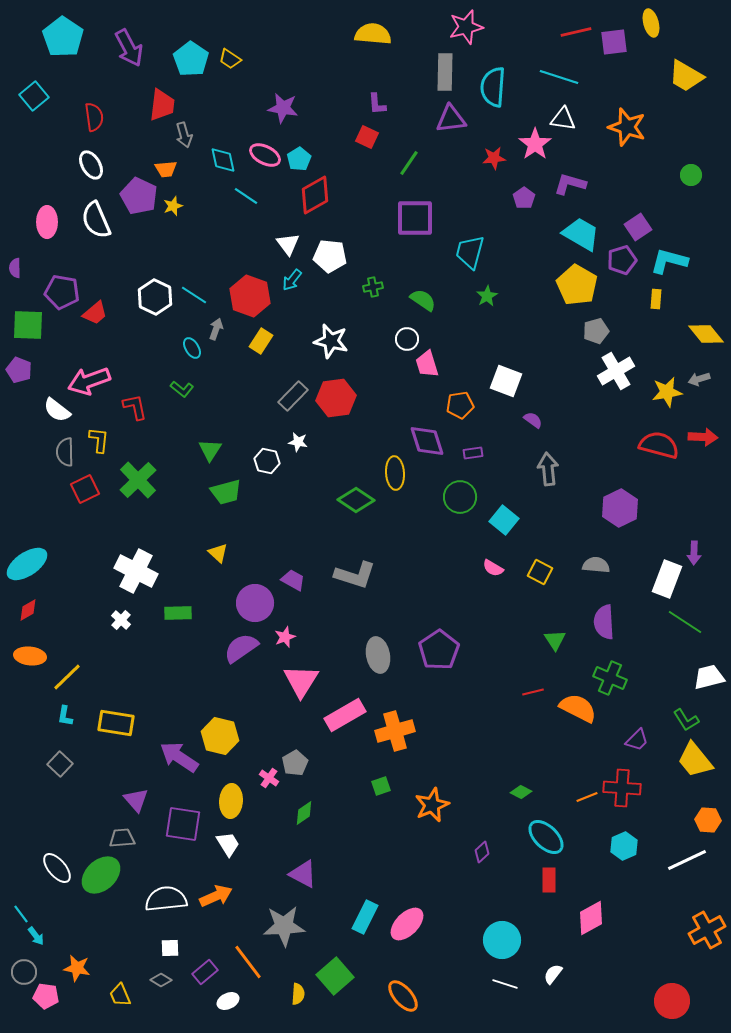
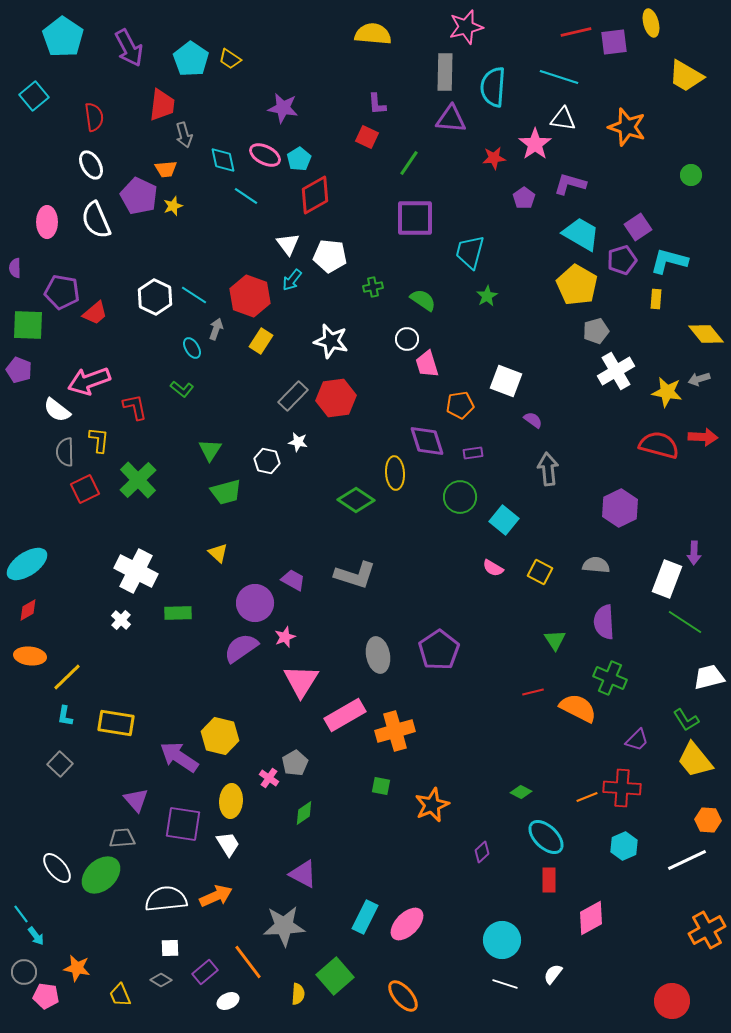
purple triangle at (451, 119): rotated 12 degrees clockwise
yellow star at (667, 392): rotated 20 degrees clockwise
green square at (381, 786): rotated 30 degrees clockwise
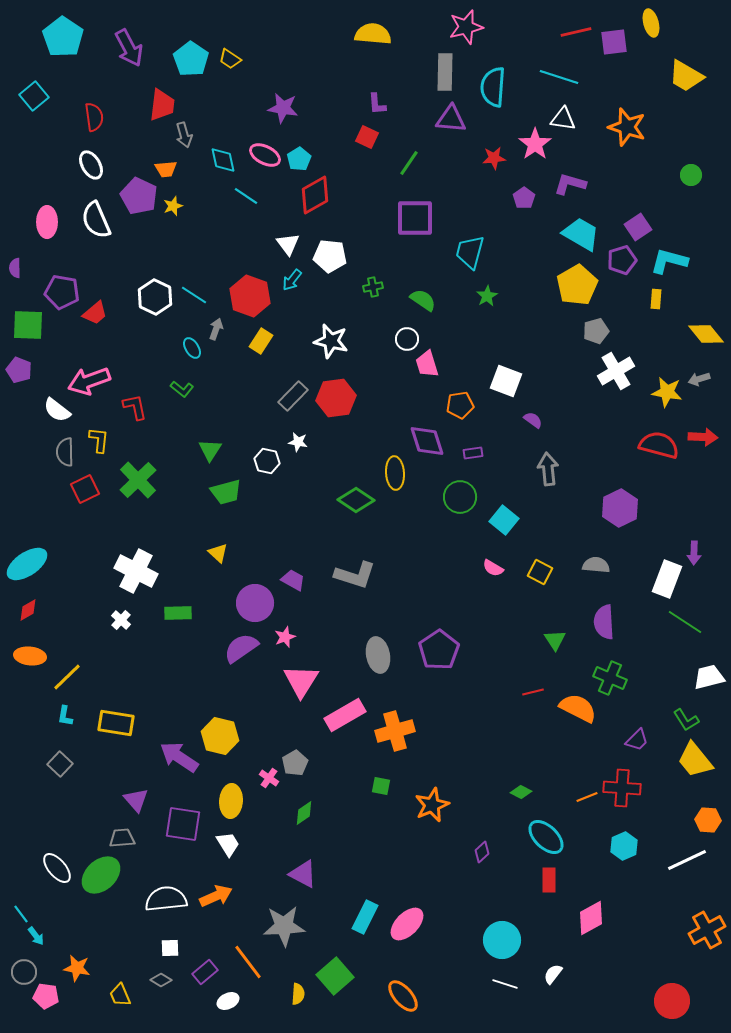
yellow pentagon at (577, 285): rotated 12 degrees clockwise
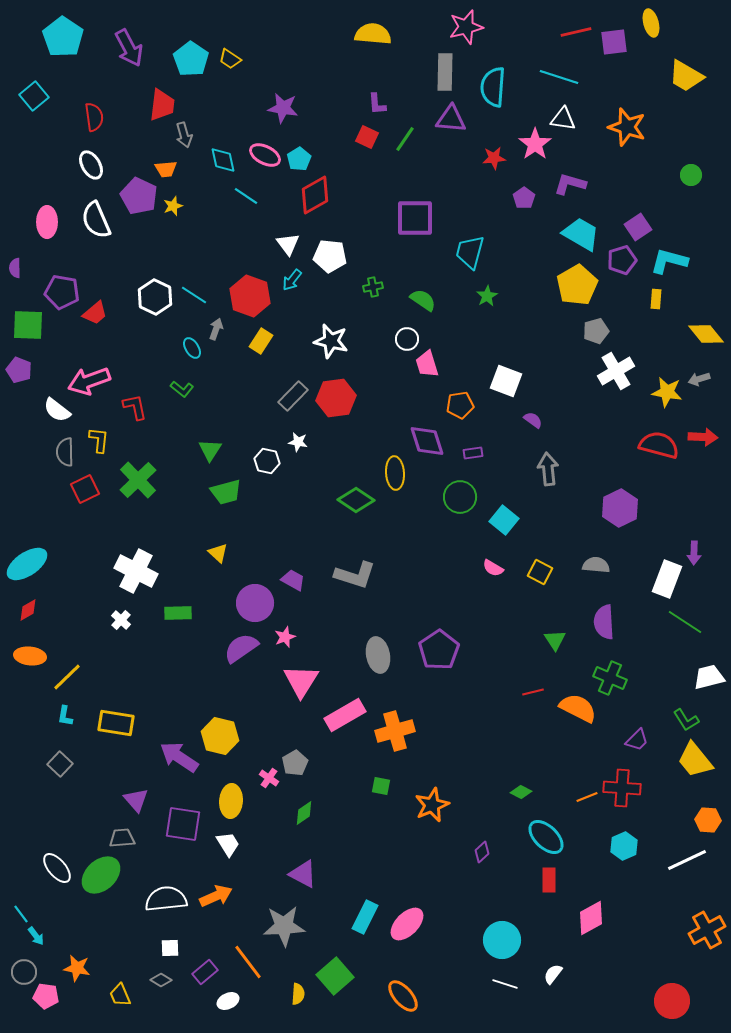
green line at (409, 163): moved 4 px left, 24 px up
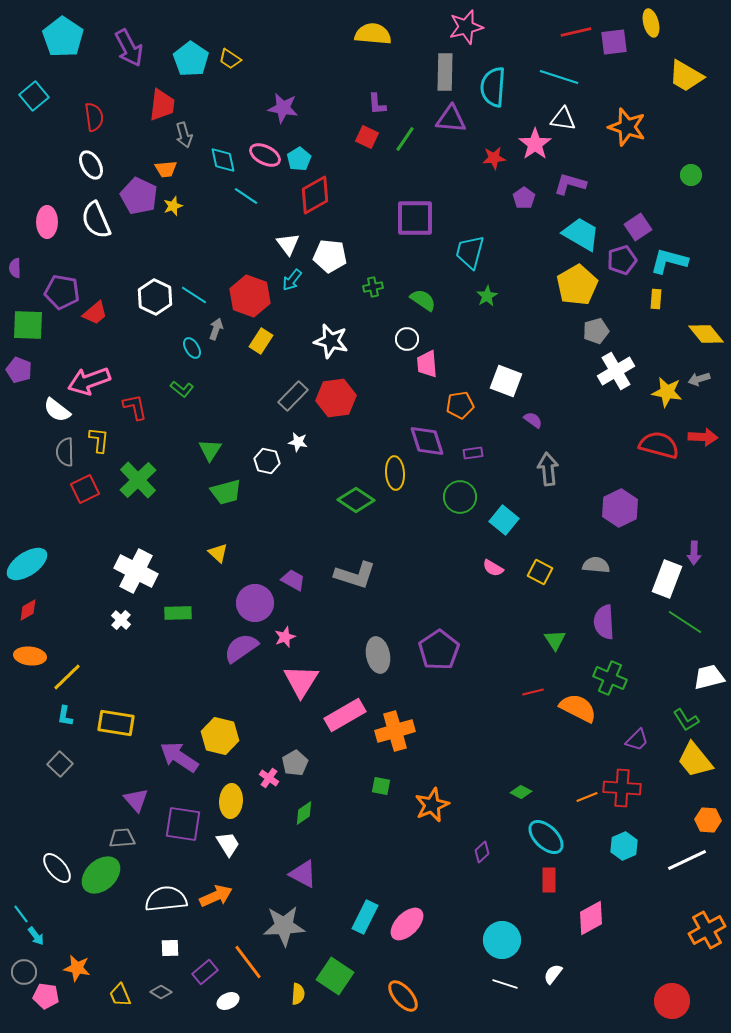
pink trapezoid at (427, 364): rotated 12 degrees clockwise
green square at (335, 976): rotated 15 degrees counterclockwise
gray diamond at (161, 980): moved 12 px down
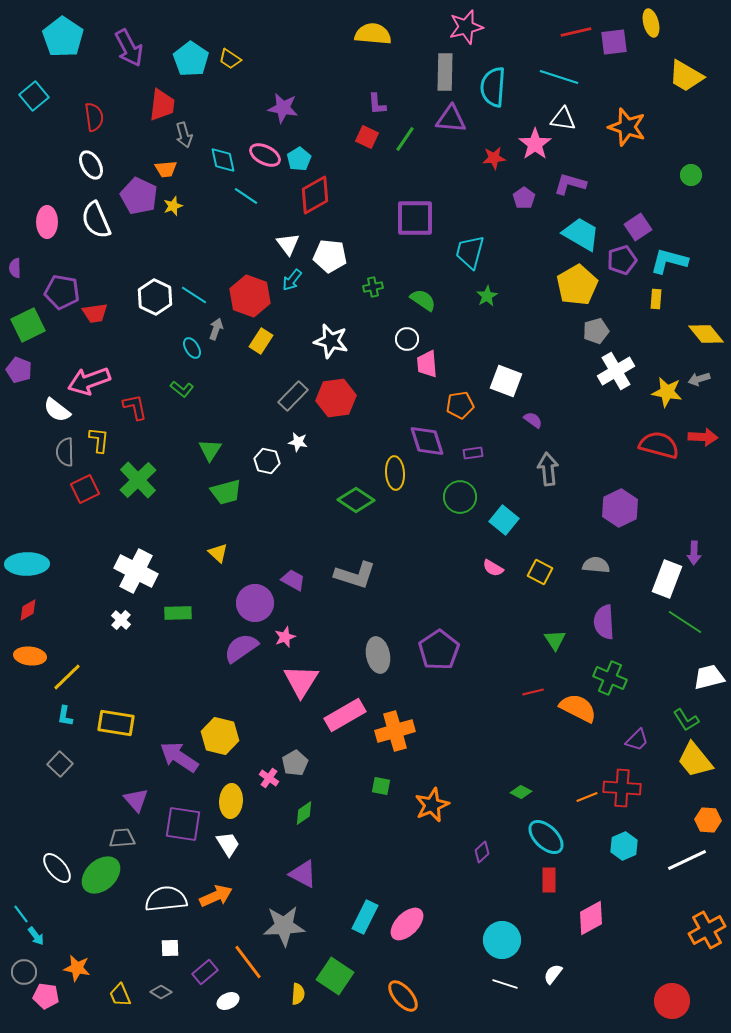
red trapezoid at (95, 313): rotated 32 degrees clockwise
green square at (28, 325): rotated 28 degrees counterclockwise
cyan ellipse at (27, 564): rotated 33 degrees clockwise
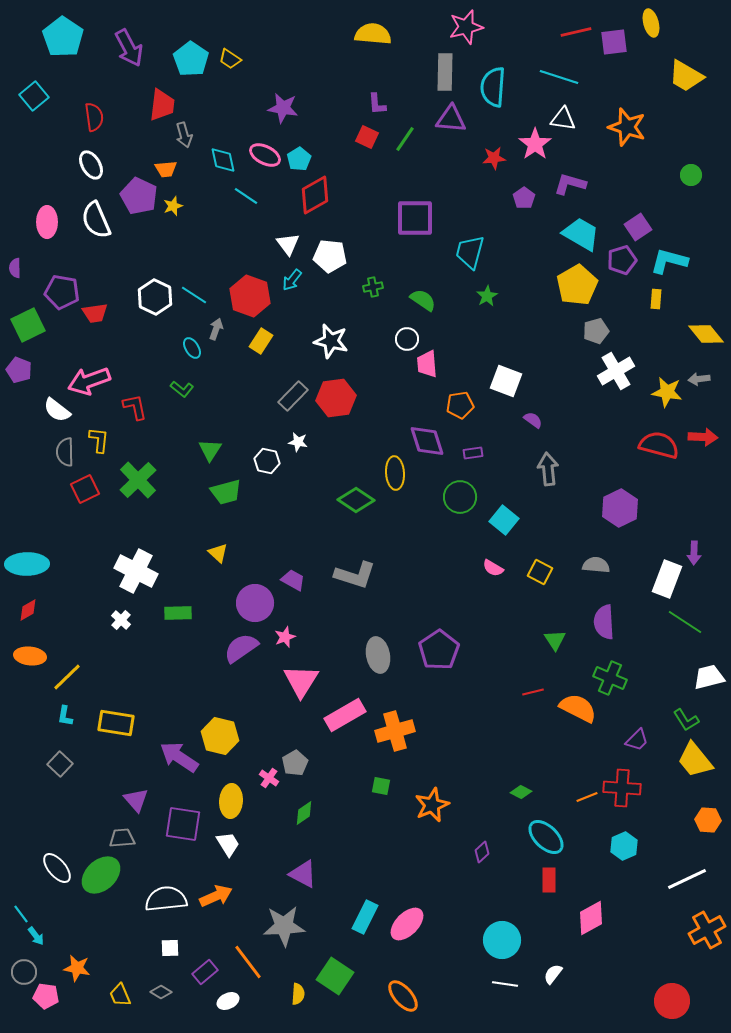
gray arrow at (699, 379): rotated 10 degrees clockwise
white line at (687, 860): moved 19 px down
white line at (505, 984): rotated 10 degrees counterclockwise
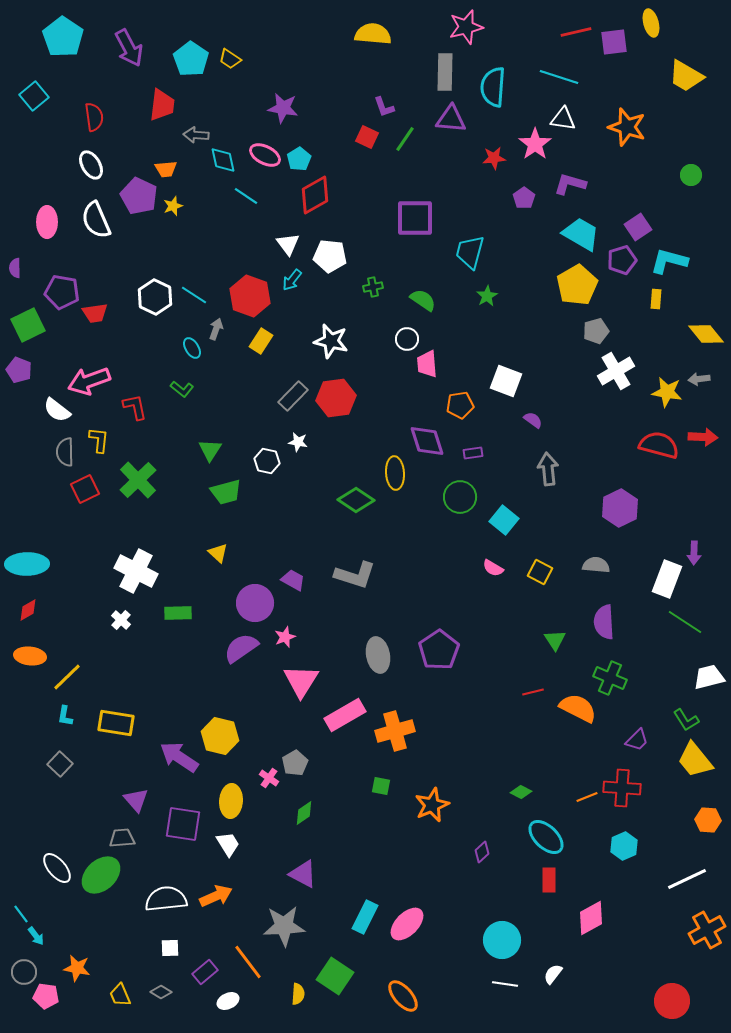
purple L-shape at (377, 104): moved 7 px right, 3 px down; rotated 15 degrees counterclockwise
gray arrow at (184, 135): moved 12 px right; rotated 110 degrees clockwise
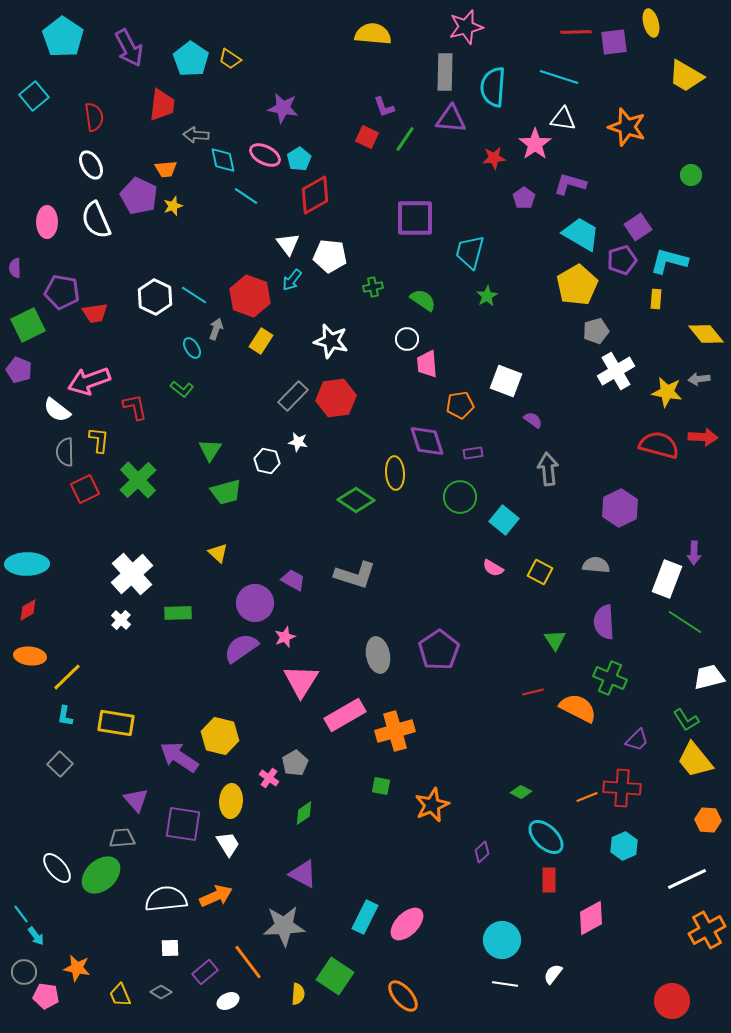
red line at (576, 32): rotated 12 degrees clockwise
white cross at (136, 571): moved 4 px left, 3 px down; rotated 21 degrees clockwise
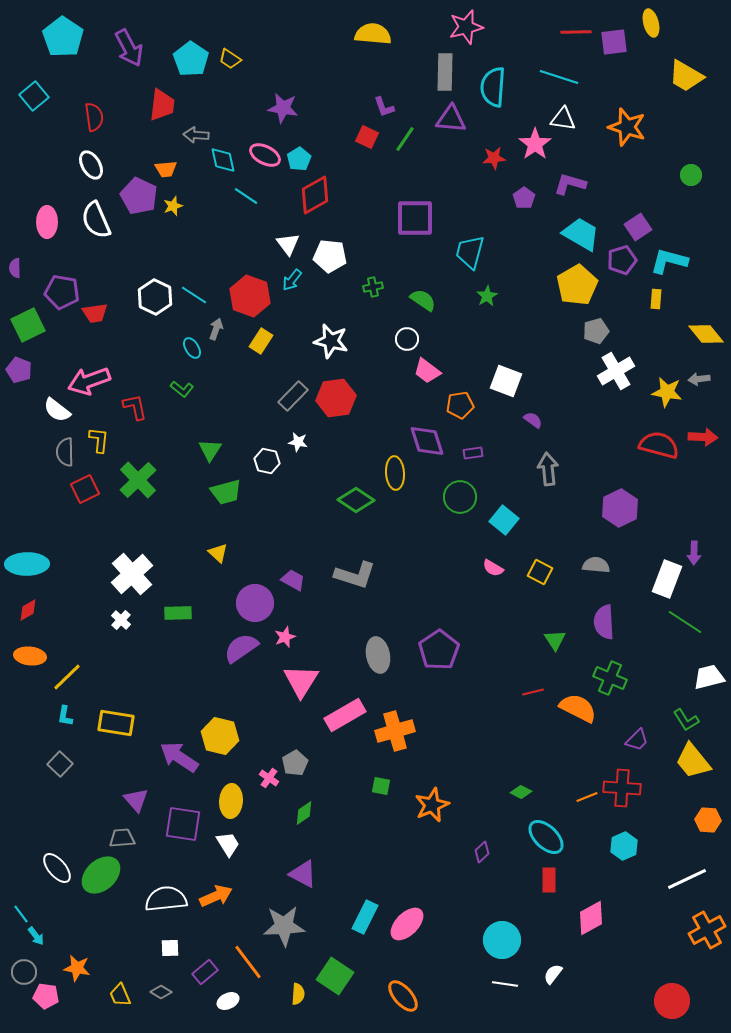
pink trapezoid at (427, 364): moved 7 px down; rotated 48 degrees counterclockwise
yellow trapezoid at (695, 760): moved 2 px left, 1 px down
